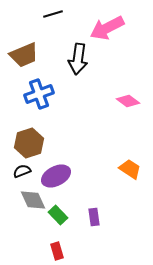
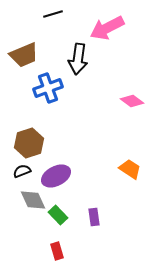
blue cross: moved 9 px right, 6 px up
pink diamond: moved 4 px right
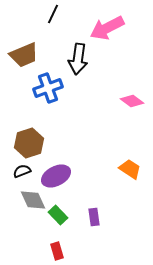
black line: rotated 48 degrees counterclockwise
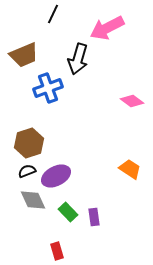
black arrow: rotated 8 degrees clockwise
black semicircle: moved 5 px right
green rectangle: moved 10 px right, 3 px up
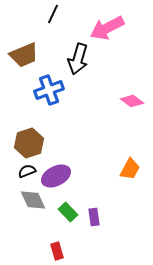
blue cross: moved 1 px right, 2 px down
orange trapezoid: rotated 85 degrees clockwise
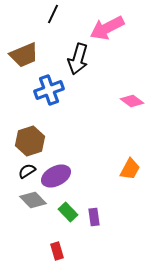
brown hexagon: moved 1 px right, 2 px up
black semicircle: rotated 12 degrees counterclockwise
gray diamond: rotated 20 degrees counterclockwise
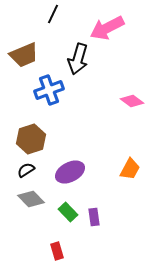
brown hexagon: moved 1 px right, 2 px up
black semicircle: moved 1 px left, 1 px up
purple ellipse: moved 14 px right, 4 px up
gray diamond: moved 2 px left, 1 px up
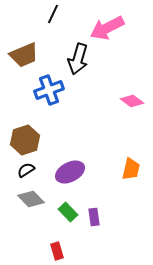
brown hexagon: moved 6 px left, 1 px down
orange trapezoid: moved 1 px right; rotated 15 degrees counterclockwise
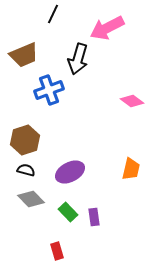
black semicircle: rotated 48 degrees clockwise
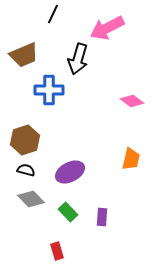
blue cross: rotated 20 degrees clockwise
orange trapezoid: moved 10 px up
purple rectangle: moved 8 px right; rotated 12 degrees clockwise
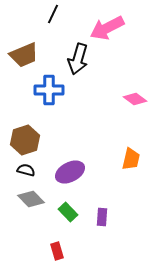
pink diamond: moved 3 px right, 2 px up
